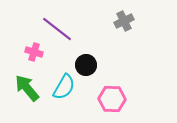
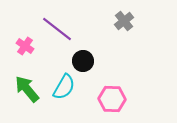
gray cross: rotated 12 degrees counterclockwise
pink cross: moved 9 px left, 6 px up; rotated 18 degrees clockwise
black circle: moved 3 px left, 4 px up
green arrow: moved 1 px down
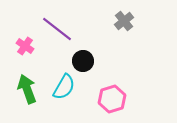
green arrow: rotated 20 degrees clockwise
pink hexagon: rotated 20 degrees counterclockwise
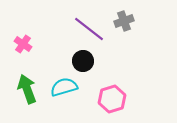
gray cross: rotated 18 degrees clockwise
purple line: moved 32 px right
pink cross: moved 2 px left, 2 px up
cyan semicircle: rotated 136 degrees counterclockwise
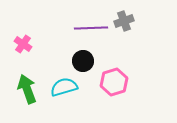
purple line: moved 2 px right, 1 px up; rotated 40 degrees counterclockwise
pink hexagon: moved 2 px right, 17 px up
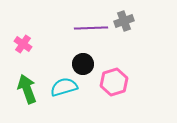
black circle: moved 3 px down
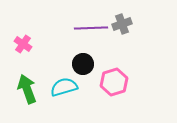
gray cross: moved 2 px left, 3 px down
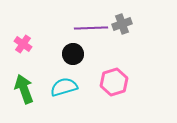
black circle: moved 10 px left, 10 px up
green arrow: moved 3 px left
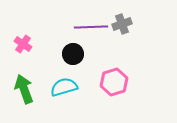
purple line: moved 1 px up
